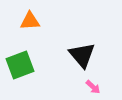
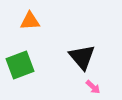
black triangle: moved 2 px down
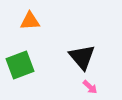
pink arrow: moved 3 px left
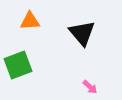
black triangle: moved 24 px up
green square: moved 2 px left
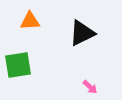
black triangle: rotated 44 degrees clockwise
green square: rotated 12 degrees clockwise
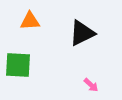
green square: rotated 12 degrees clockwise
pink arrow: moved 1 px right, 2 px up
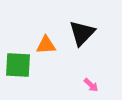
orange triangle: moved 16 px right, 24 px down
black triangle: rotated 20 degrees counterclockwise
